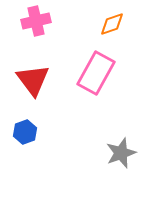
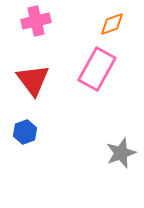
pink rectangle: moved 1 px right, 4 px up
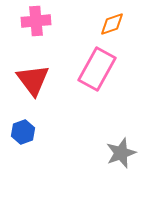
pink cross: rotated 8 degrees clockwise
blue hexagon: moved 2 px left
